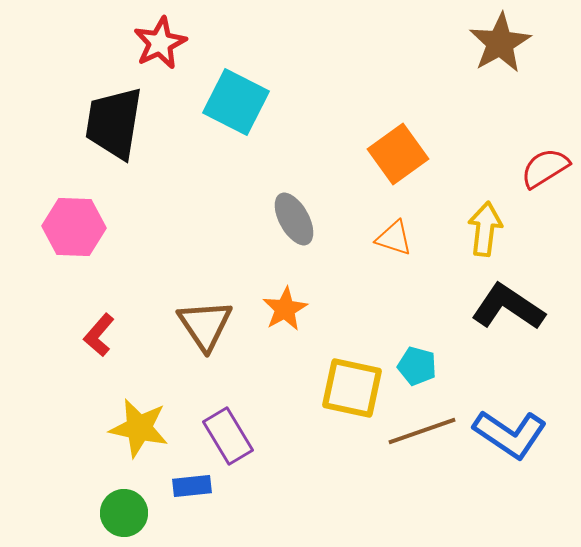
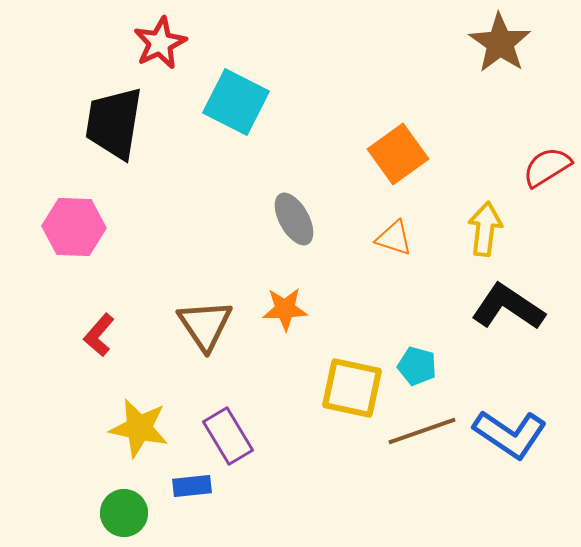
brown star: rotated 8 degrees counterclockwise
red semicircle: moved 2 px right, 1 px up
orange star: rotated 27 degrees clockwise
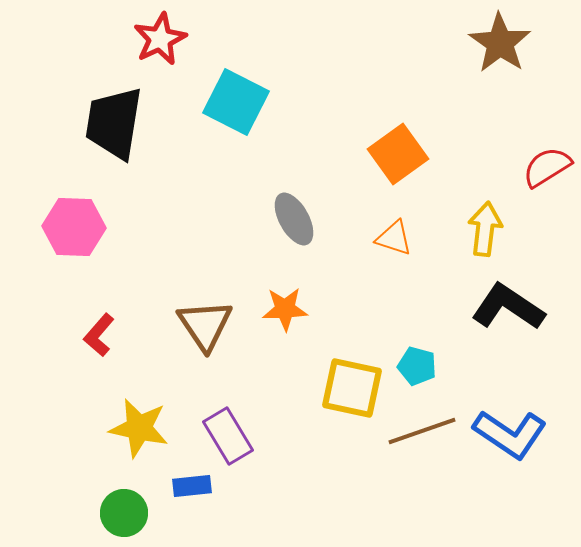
red star: moved 4 px up
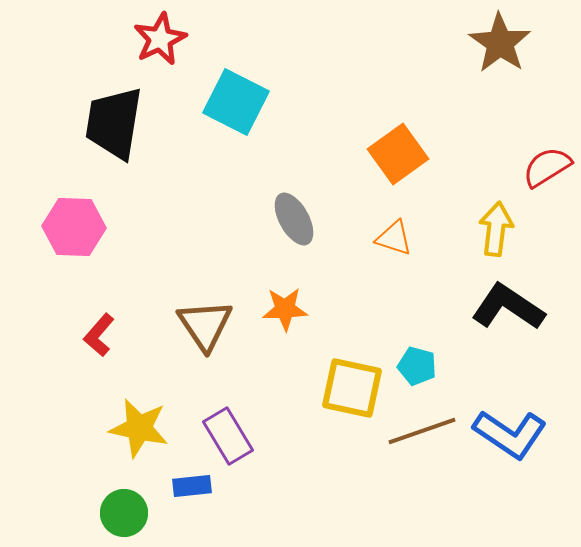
yellow arrow: moved 11 px right
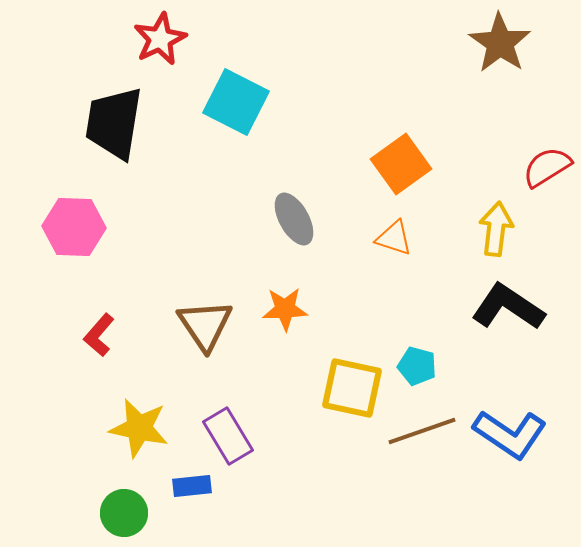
orange square: moved 3 px right, 10 px down
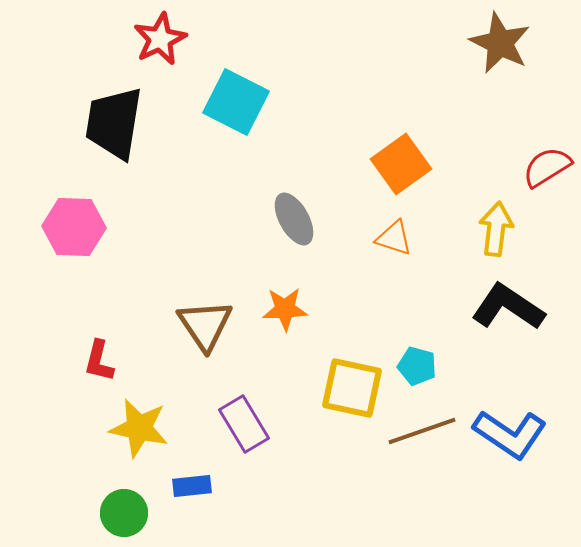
brown star: rotated 8 degrees counterclockwise
red L-shape: moved 26 px down; rotated 27 degrees counterclockwise
purple rectangle: moved 16 px right, 12 px up
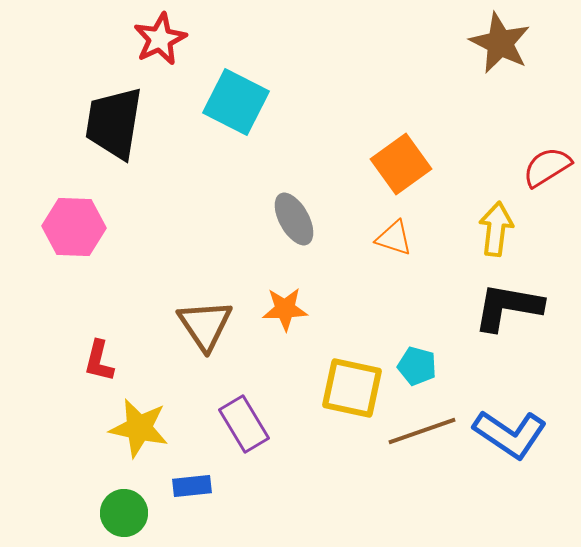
black L-shape: rotated 24 degrees counterclockwise
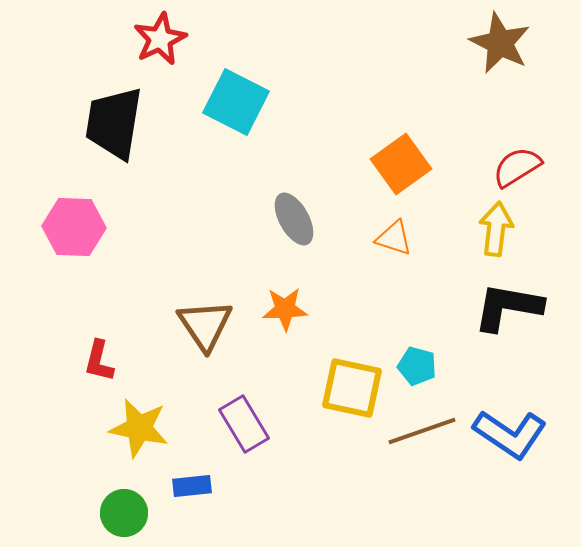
red semicircle: moved 30 px left
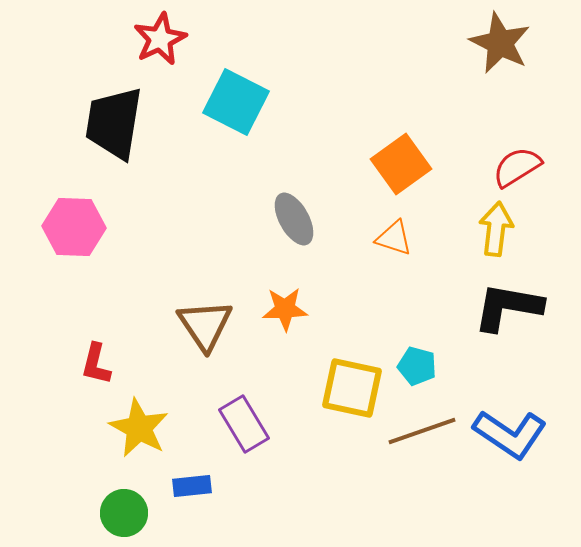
red L-shape: moved 3 px left, 3 px down
yellow star: rotated 16 degrees clockwise
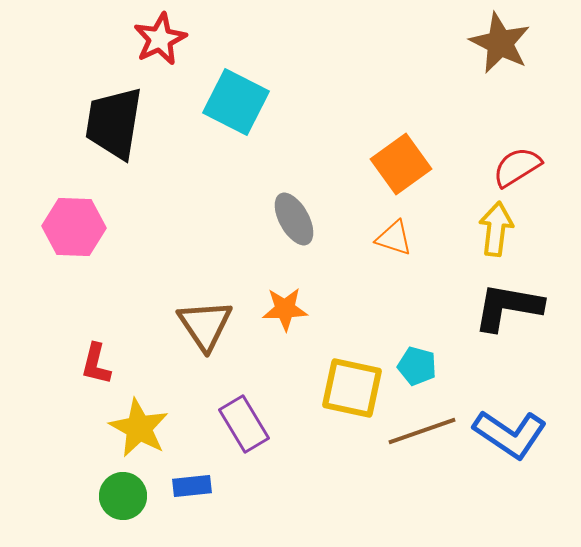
green circle: moved 1 px left, 17 px up
